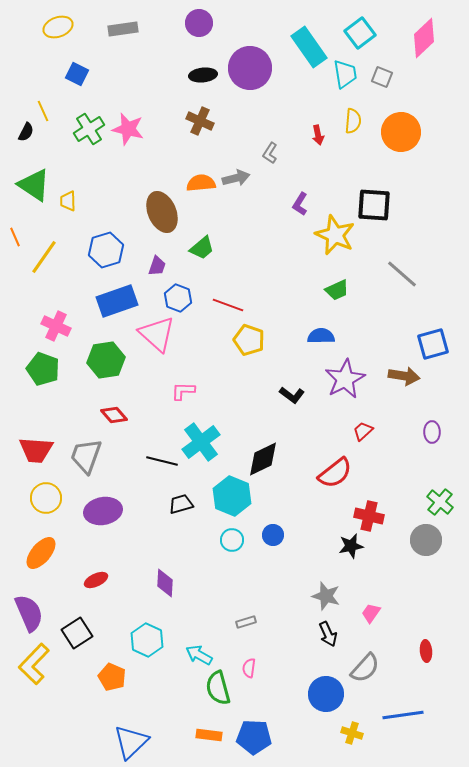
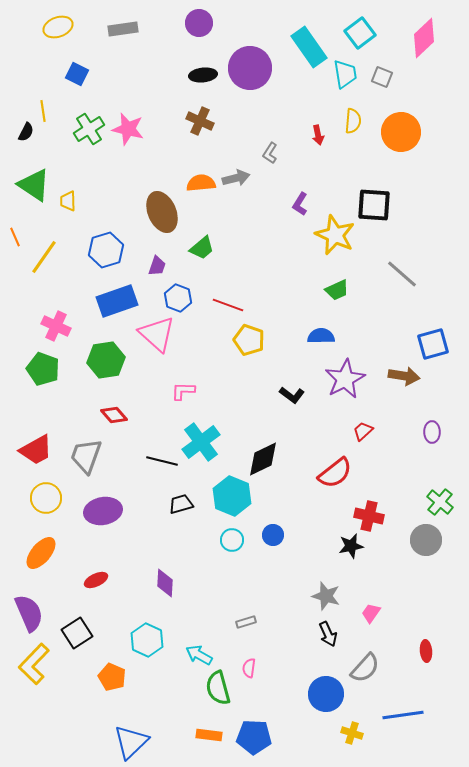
yellow line at (43, 111): rotated 15 degrees clockwise
red trapezoid at (36, 450): rotated 33 degrees counterclockwise
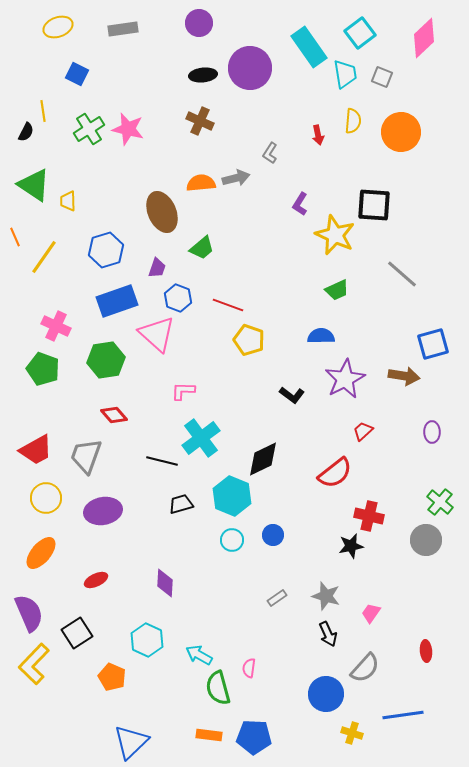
purple trapezoid at (157, 266): moved 2 px down
cyan cross at (201, 442): moved 4 px up
gray rectangle at (246, 622): moved 31 px right, 24 px up; rotated 18 degrees counterclockwise
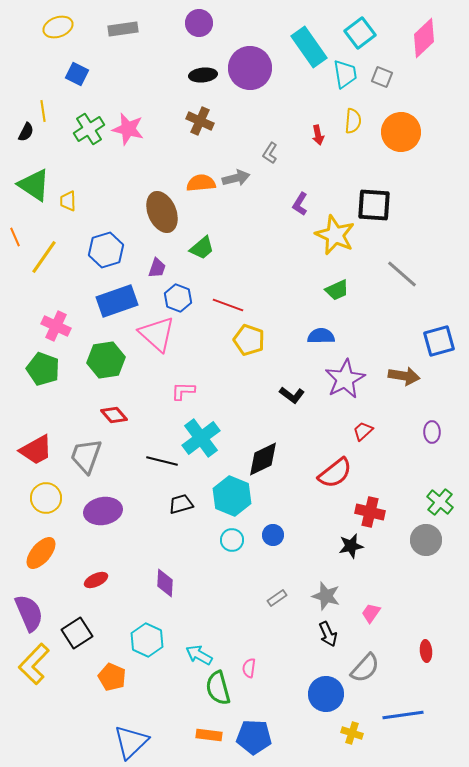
blue square at (433, 344): moved 6 px right, 3 px up
red cross at (369, 516): moved 1 px right, 4 px up
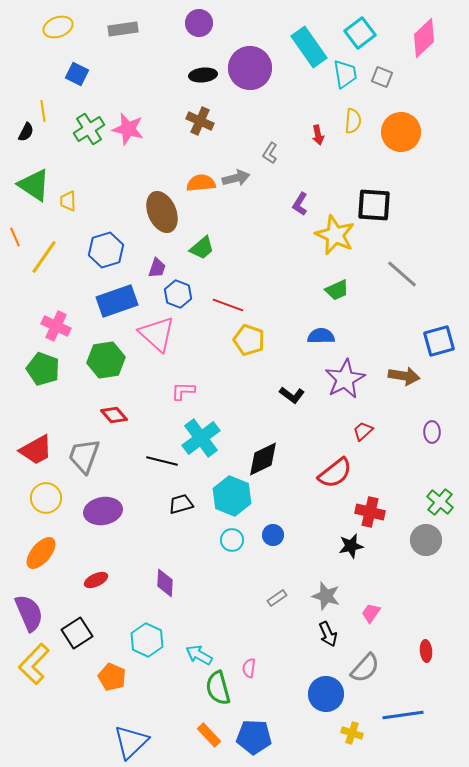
blue hexagon at (178, 298): moved 4 px up
gray trapezoid at (86, 456): moved 2 px left
orange rectangle at (209, 735): rotated 40 degrees clockwise
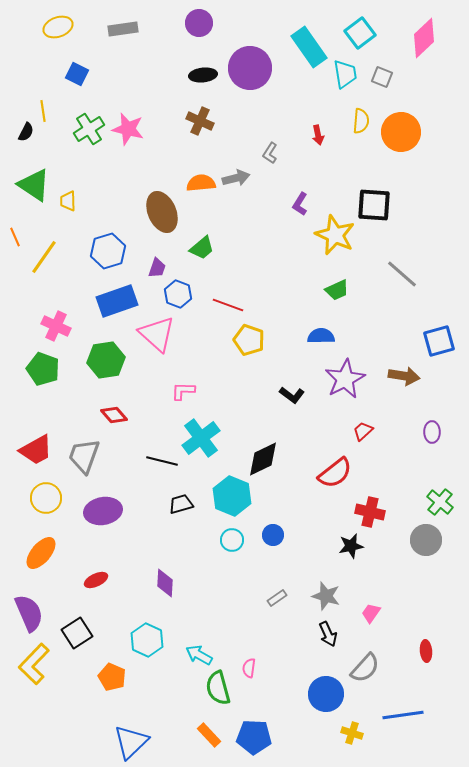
yellow semicircle at (353, 121): moved 8 px right
blue hexagon at (106, 250): moved 2 px right, 1 px down
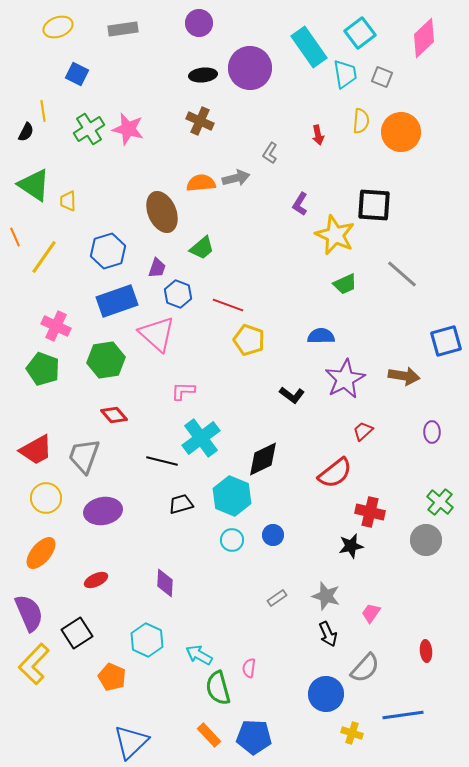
green trapezoid at (337, 290): moved 8 px right, 6 px up
blue square at (439, 341): moved 7 px right
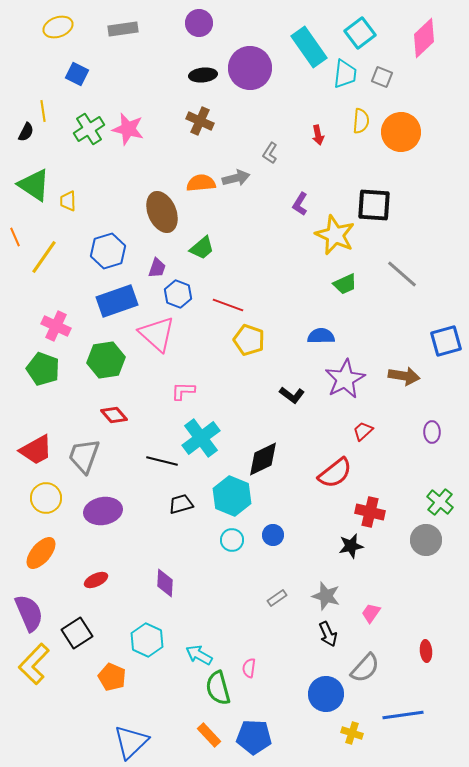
cyan trapezoid at (345, 74): rotated 16 degrees clockwise
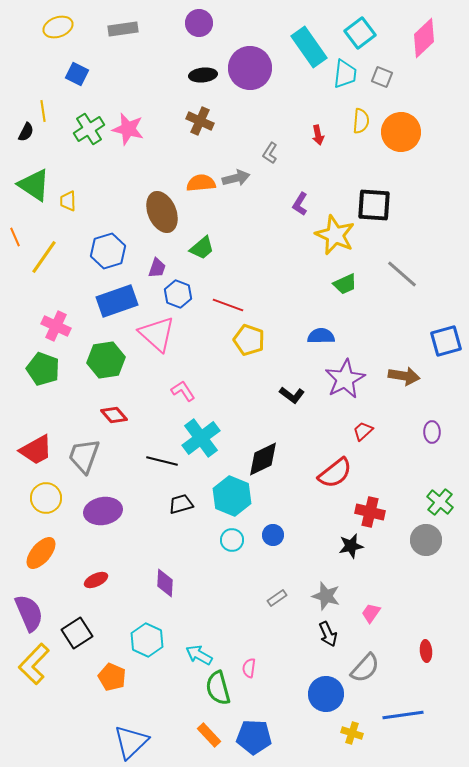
pink L-shape at (183, 391): rotated 55 degrees clockwise
